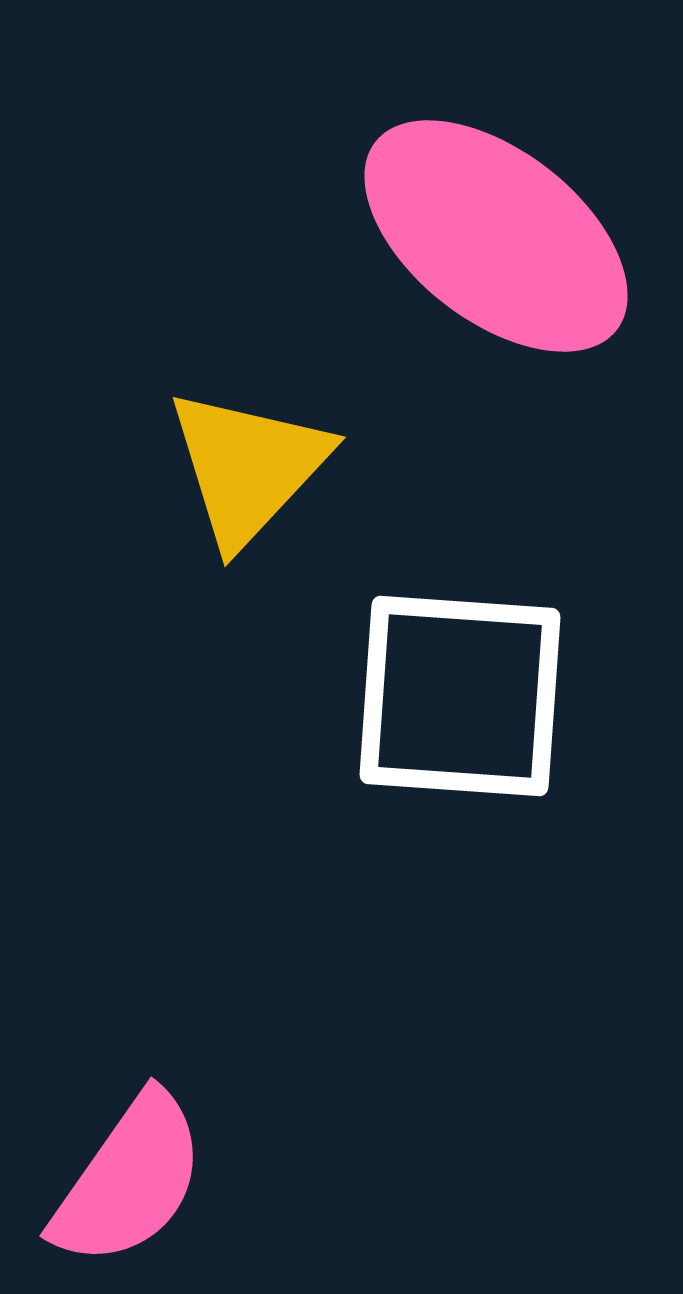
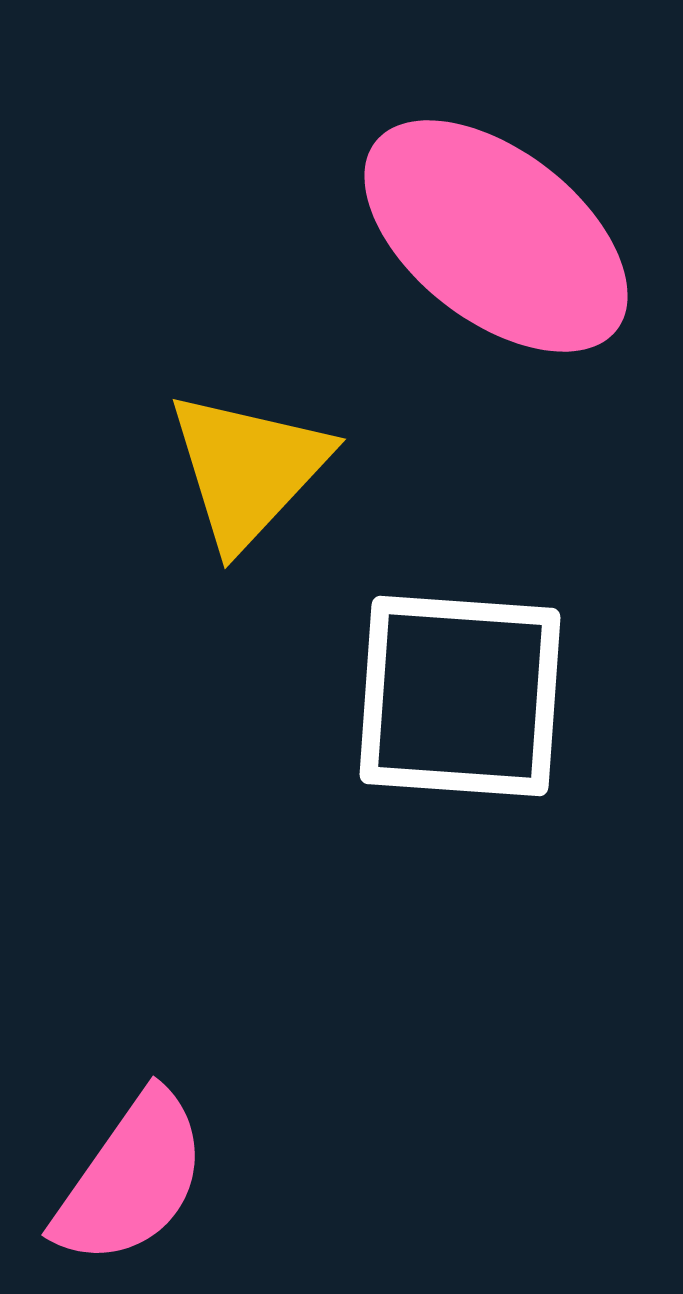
yellow triangle: moved 2 px down
pink semicircle: moved 2 px right, 1 px up
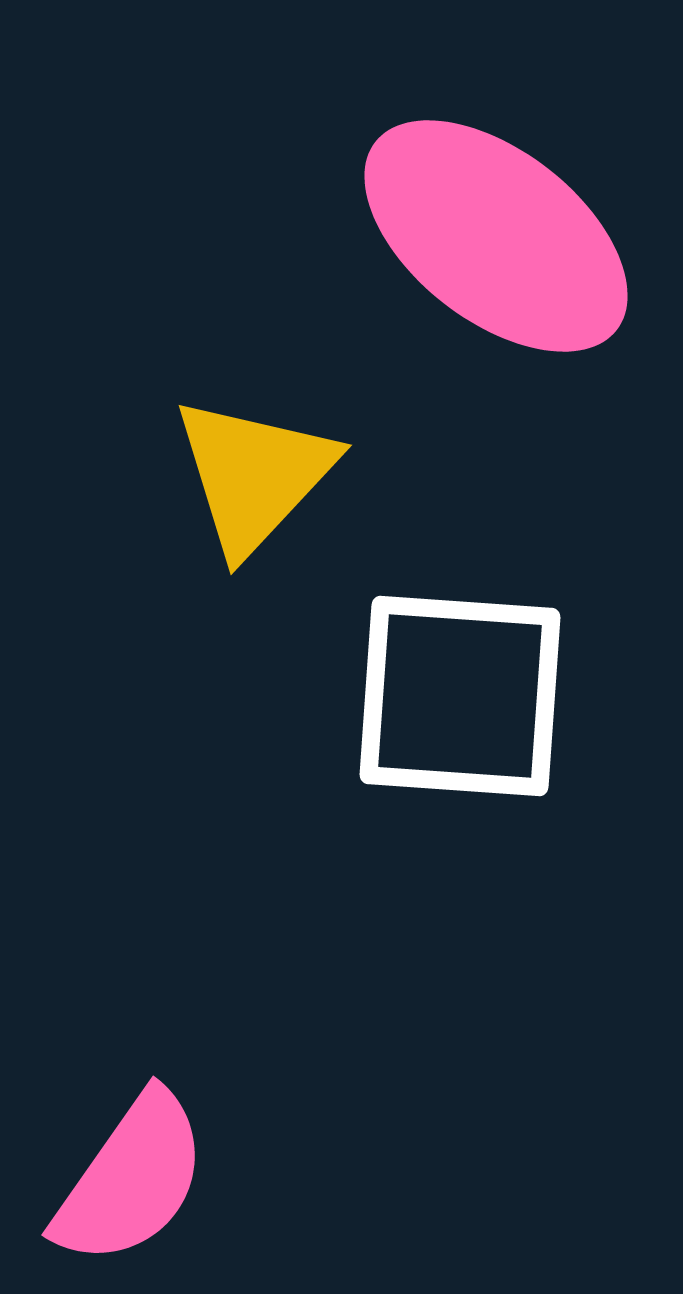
yellow triangle: moved 6 px right, 6 px down
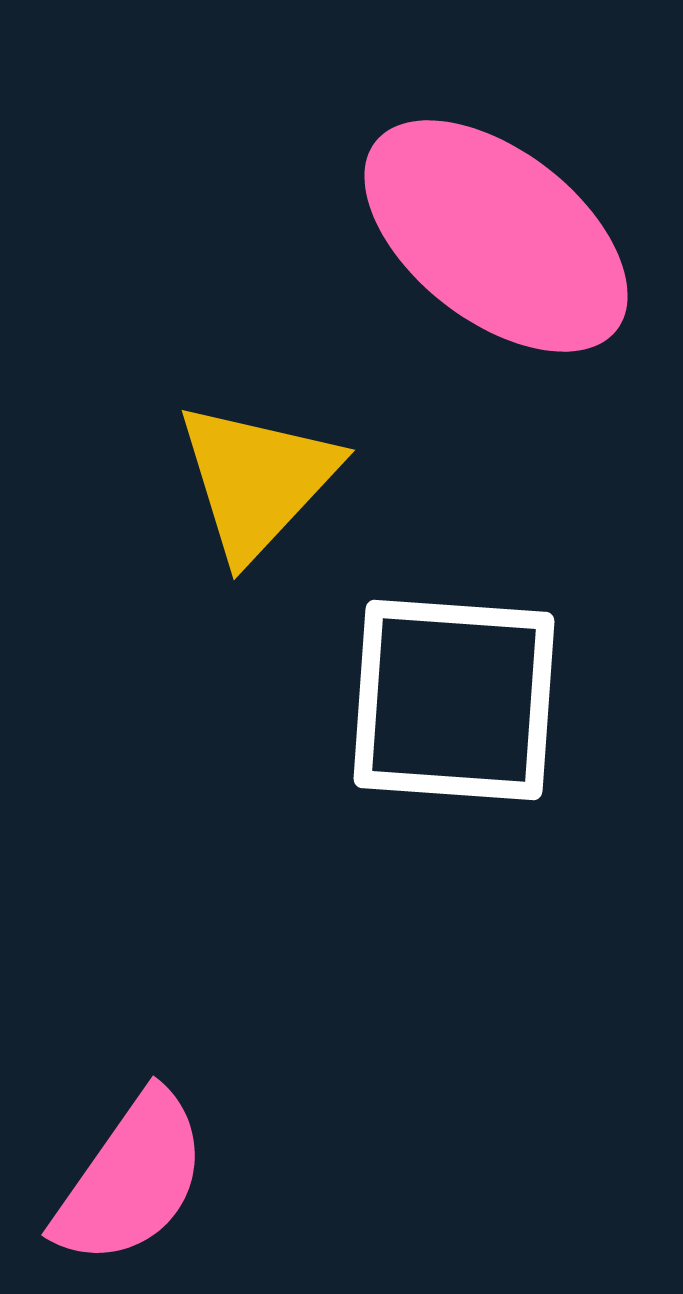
yellow triangle: moved 3 px right, 5 px down
white square: moved 6 px left, 4 px down
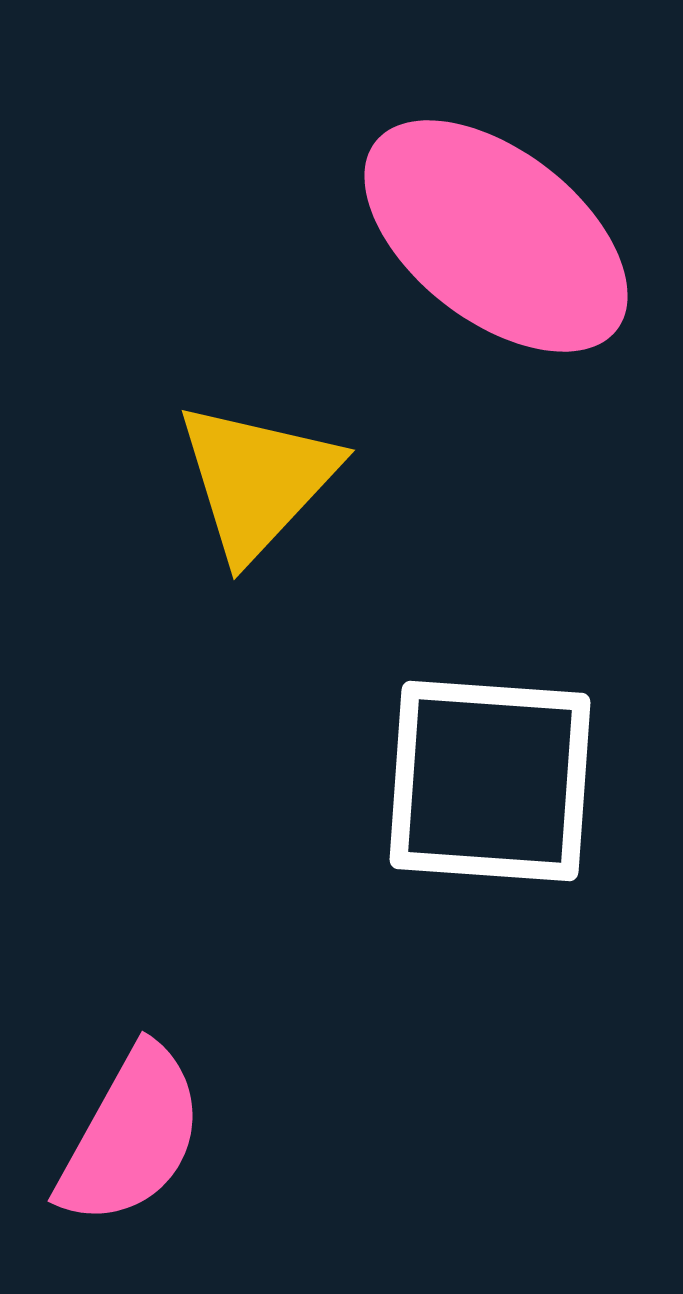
white square: moved 36 px right, 81 px down
pink semicircle: moved 43 px up; rotated 6 degrees counterclockwise
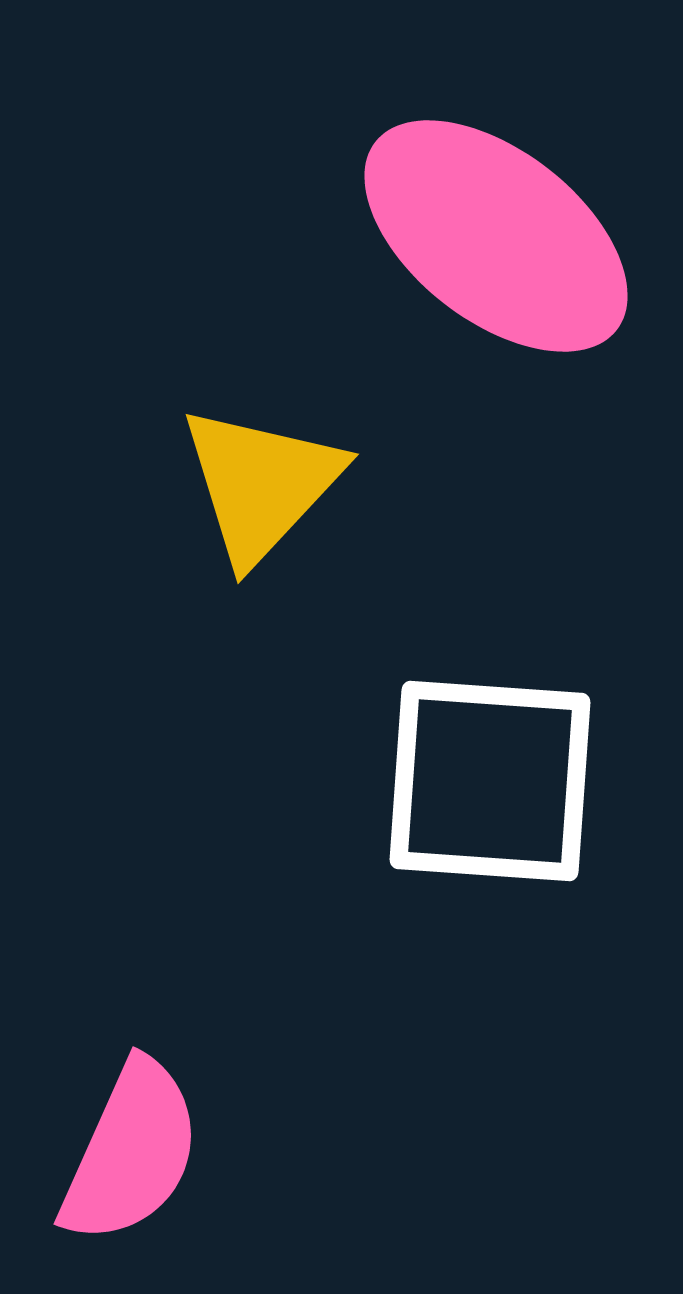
yellow triangle: moved 4 px right, 4 px down
pink semicircle: moved 16 px down; rotated 5 degrees counterclockwise
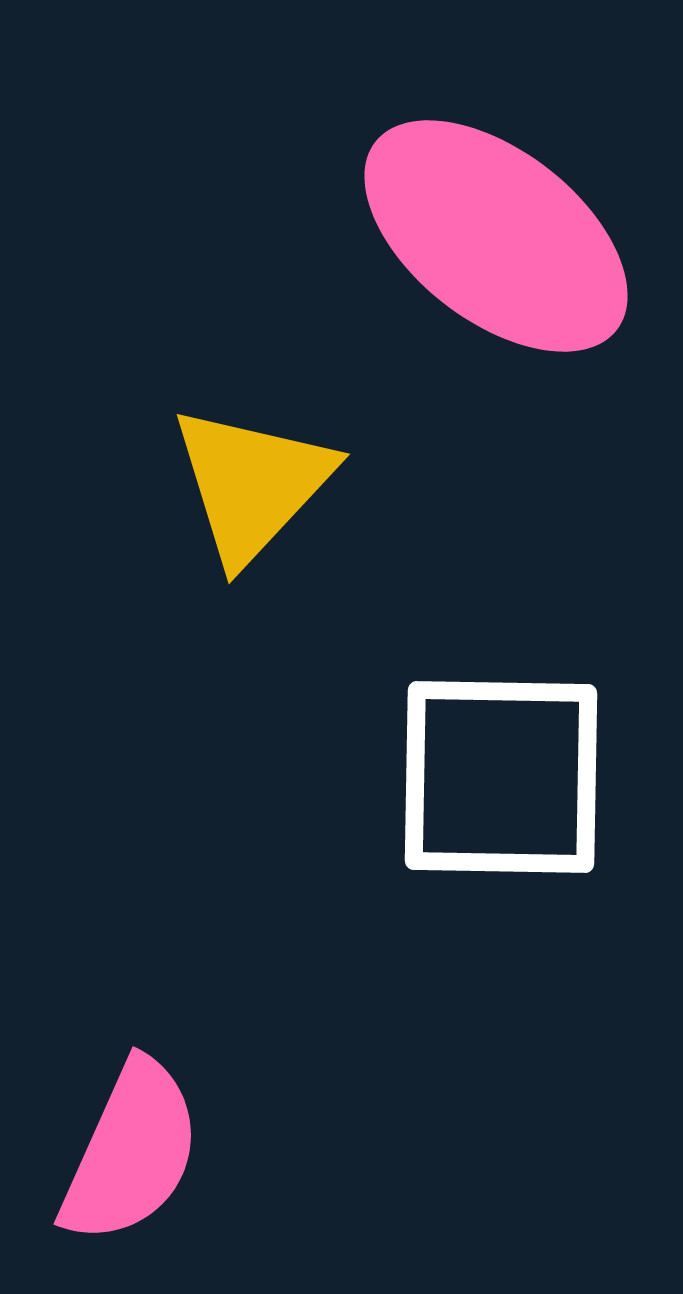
yellow triangle: moved 9 px left
white square: moved 11 px right, 4 px up; rotated 3 degrees counterclockwise
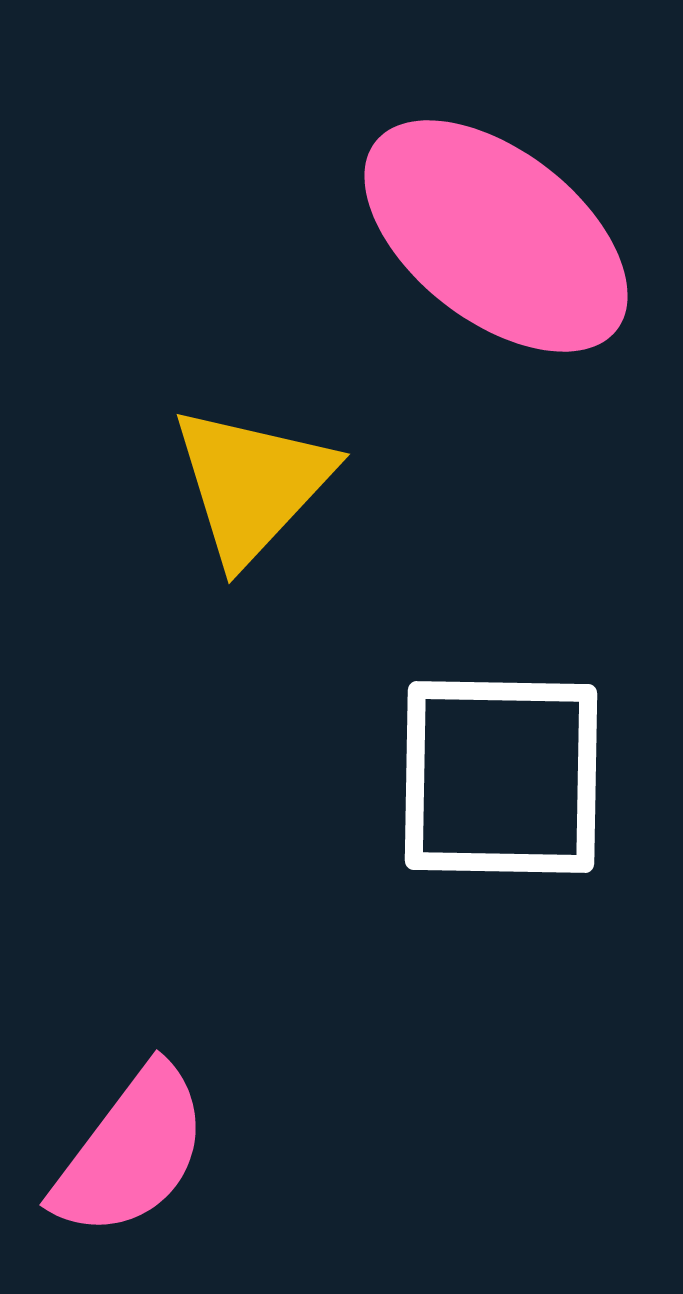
pink semicircle: rotated 13 degrees clockwise
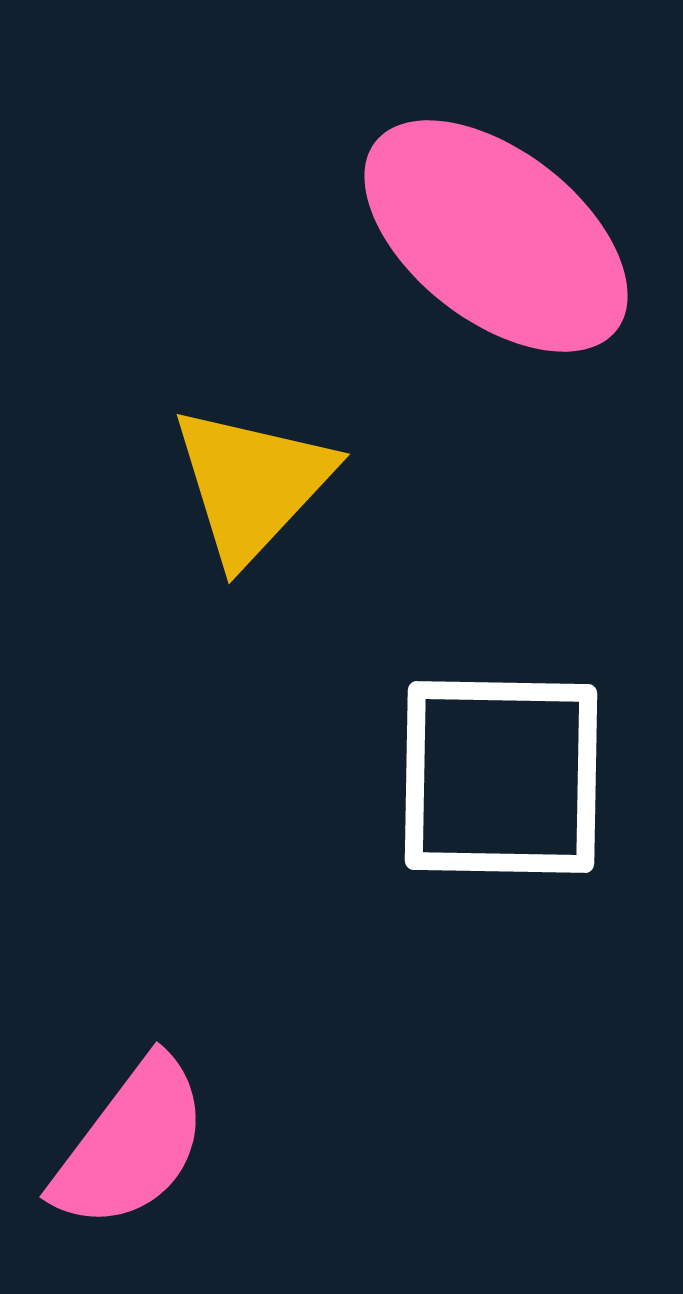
pink semicircle: moved 8 px up
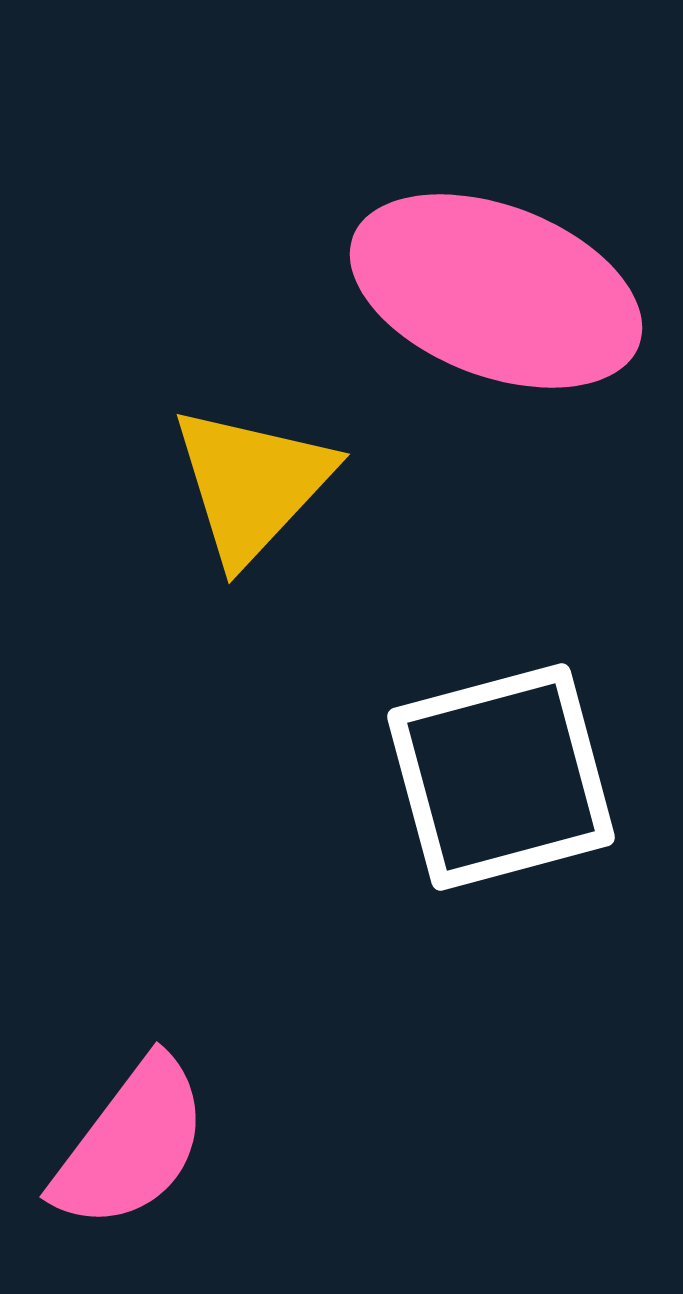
pink ellipse: moved 55 px down; rotated 17 degrees counterclockwise
white square: rotated 16 degrees counterclockwise
